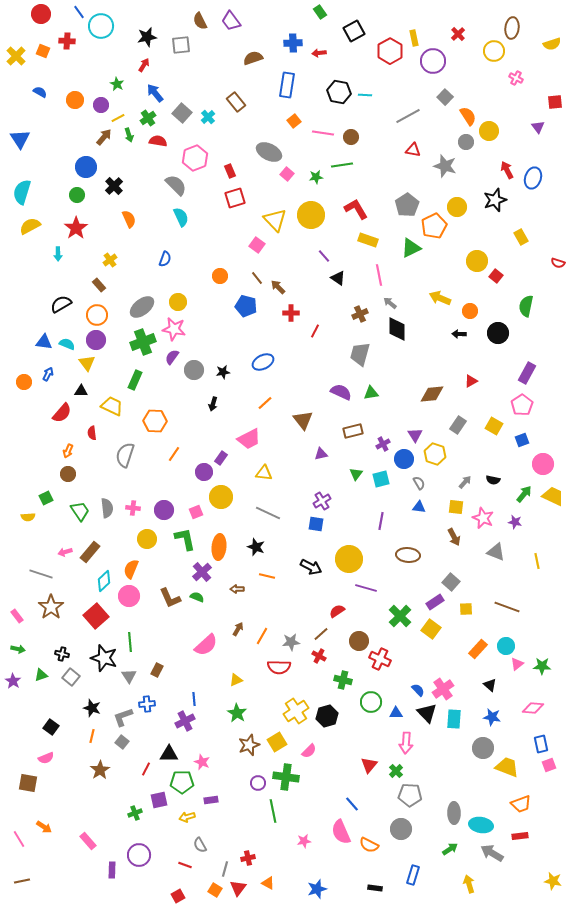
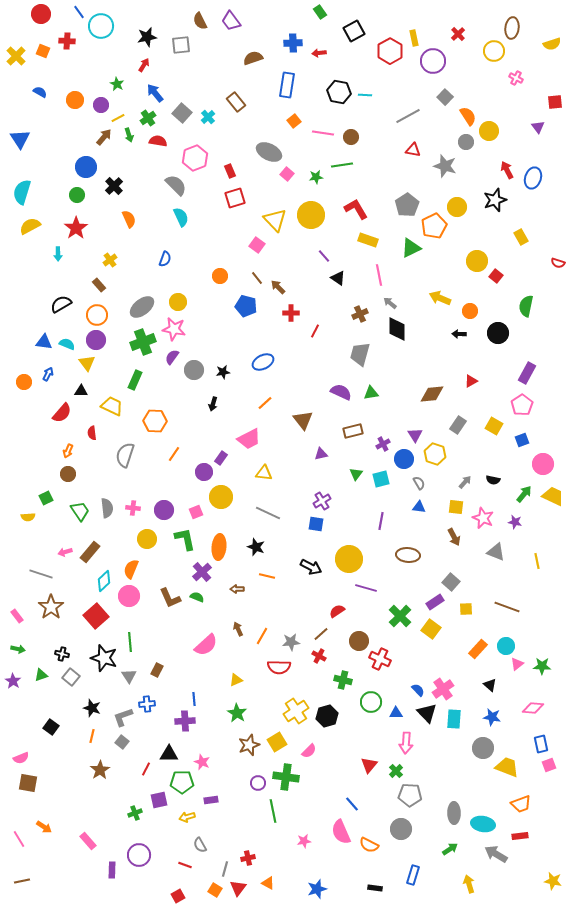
brown arrow at (238, 629): rotated 56 degrees counterclockwise
purple cross at (185, 721): rotated 24 degrees clockwise
pink semicircle at (46, 758): moved 25 px left
cyan ellipse at (481, 825): moved 2 px right, 1 px up
gray arrow at (492, 853): moved 4 px right, 1 px down
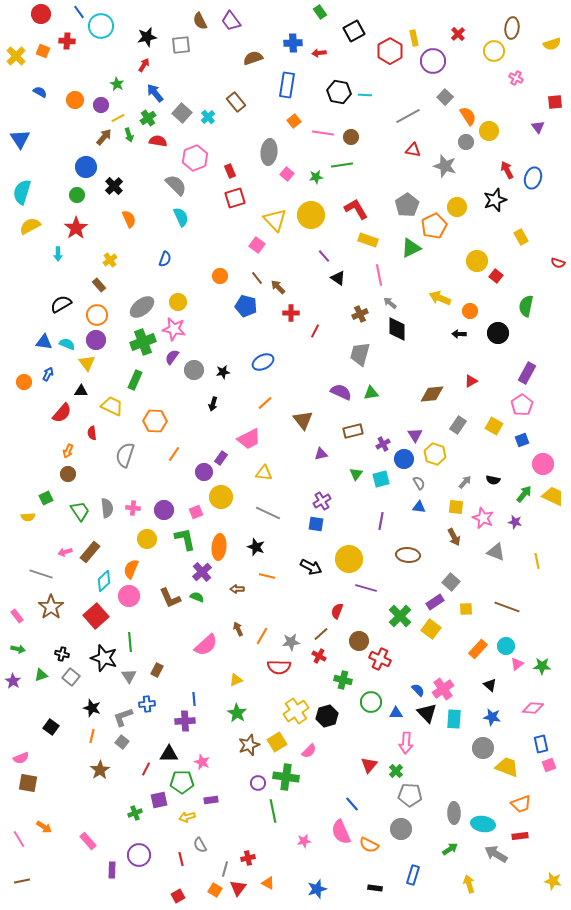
gray ellipse at (269, 152): rotated 70 degrees clockwise
red semicircle at (337, 611): rotated 35 degrees counterclockwise
red line at (185, 865): moved 4 px left, 6 px up; rotated 56 degrees clockwise
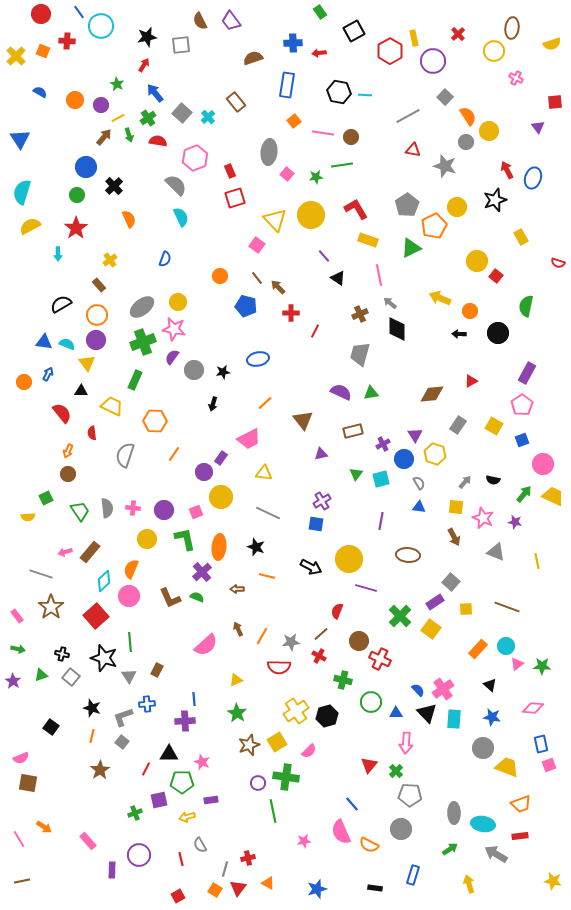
blue ellipse at (263, 362): moved 5 px left, 3 px up; rotated 15 degrees clockwise
red semicircle at (62, 413): rotated 80 degrees counterclockwise
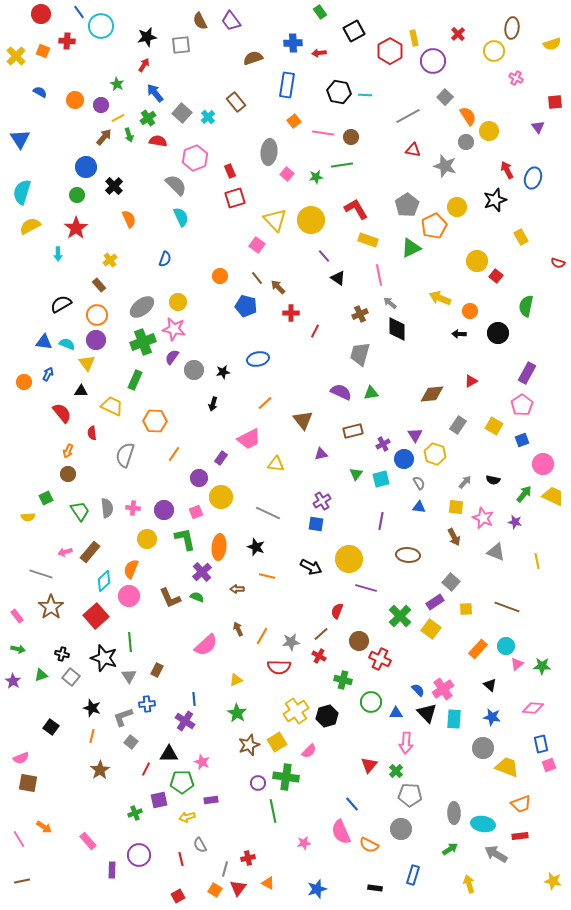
yellow circle at (311, 215): moved 5 px down
purple circle at (204, 472): moved 5 px left, 6 px down
yellow triangle at (264, 473): moved 12 px right, 9 px up
purple cross at (185, 721): rotated 36 degrees clockwise
gray square at (122, 742): moved 9 px right
pink star at (304, 841): moved 2 px down
